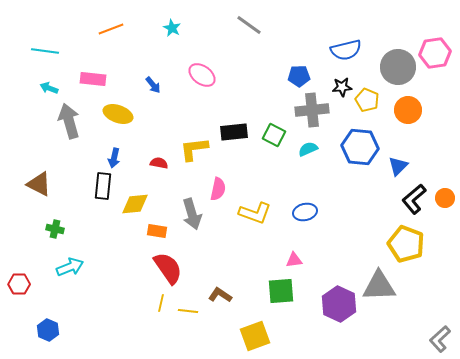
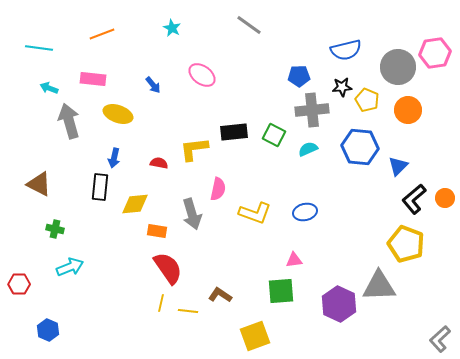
orange line at (111, 29): moved 9 px left, 5 px down
cyan line at (45, 51): moved 6 px left, 3 px up
black rectangle at (103, 186): moved 3 px left, 1 px down
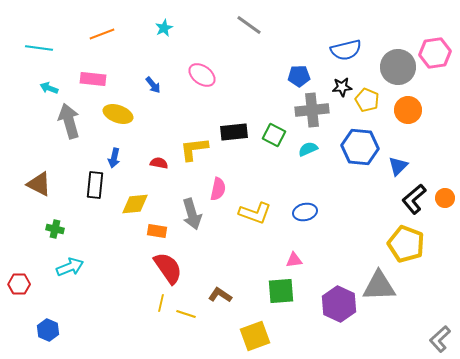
cyan star at (172, 28): moved 8 px left; rotated 18 degrees clockwise
black rectangle at (100, 187): moved 5 px left, 2 px up
yellow line at (188, 311): moved 2 px left, 3 px down; rotated 12 degrees clockwise
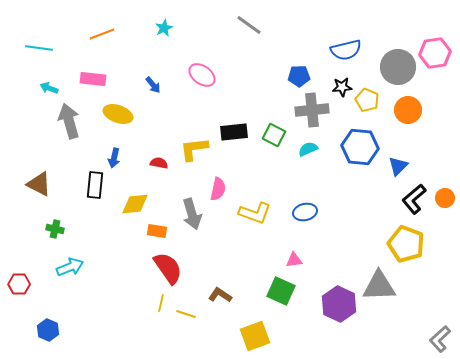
green square at (281, 291): rotated 28 degrees clockwise
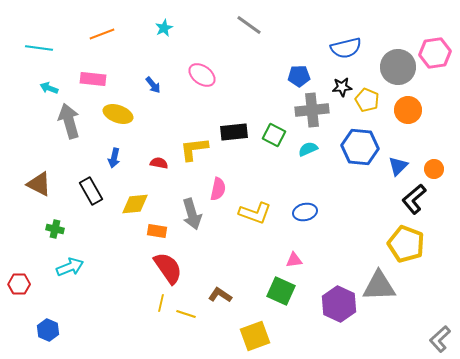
blue semicircle at (346, 50): moved 2 px up
black rectangle at (95, 185): moved 4 px left, 6 px down; rotated 36 degrees counterclockwise
orange circle at (445, 198): moved 11 px left, 29 px up
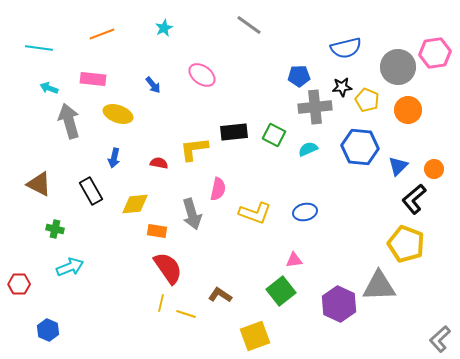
gray cross at (312, 110): moved 3 px right, 3 px up
green square at (281, 291): rotated 28 degrees clockwise
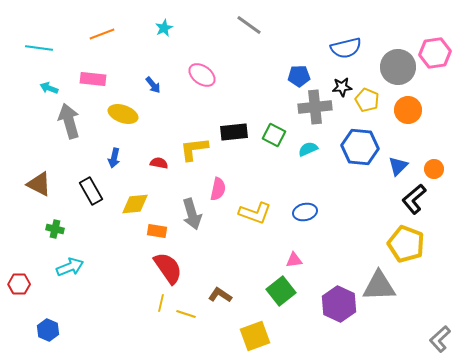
yellow ellipse at (118, 114): moved 5 px right
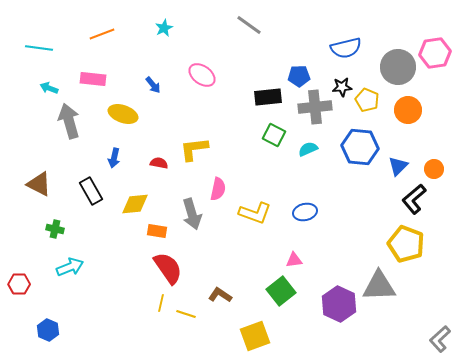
black rectangle at (234, 132): moved 34 px right, 35 px up
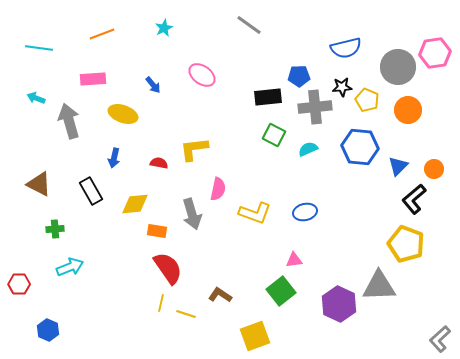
pink rectangle at (93, 79): rotated 10 degrees counterclockwise
cyan arrow at (49, 88): moved 13 px left, 10 px down
green cross at (55, 229): rotated 18 degrees counterclockwise
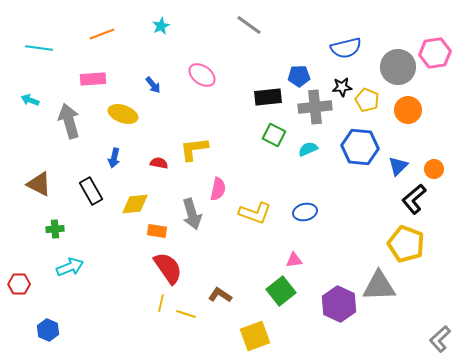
cyan star at (164, 28): moved 3 px left, 2 px up
cyan arrow at (36, 98): moved 6 px left, 2 px down
